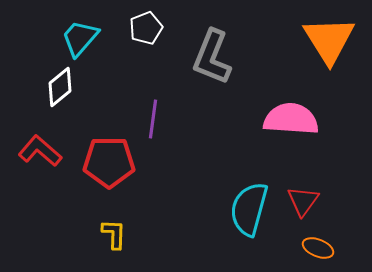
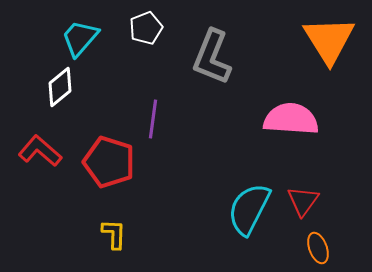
red pentagon: rotated 18 degrees clockwise
cyan semicircle: rotated 12 degrees clockwise
orange ellipse: rotated 48 degrees clockwise
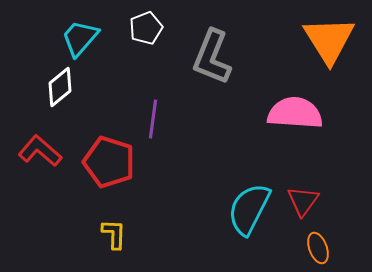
pink semicircle: moved 4 px right, 6 px up
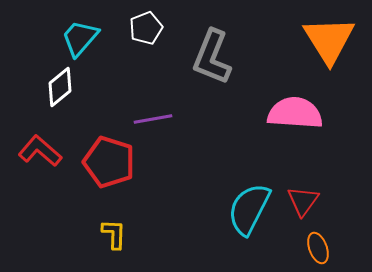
purple line: rotated 72 degrees clockwise
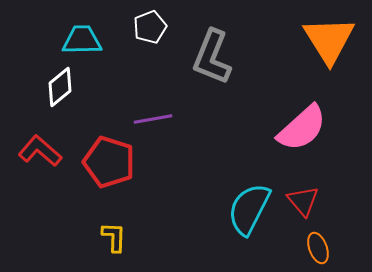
white pentagon: moved 4 px right, 1 px up
cyan trapezoid: moved 2 px right, 2 px down; rotated 48 degrees clockwise
pink semicircle: moved 7 px right, 15 px down; rotated 134 degrees clockwise
red triangle: rotated 16 degrees counterclockwise
yellow L-shape: moved 3 px down
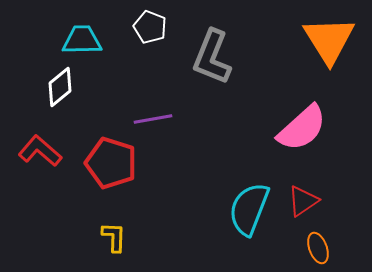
white pentagon: rotated 28 degrees counterclockwise
red pentagon: moved 2 px right, 1 px down
red triangle: rotated 36 degrees clockwise
cyan semicircle: rotated 6 degrees counterclockwise
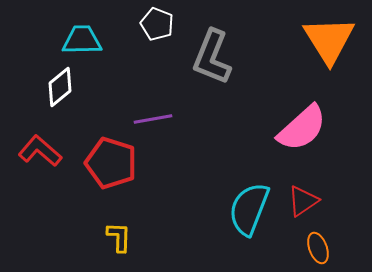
white pentagon: moved 7 px right, 3 px up
yellow L-shape: moved 5 px right
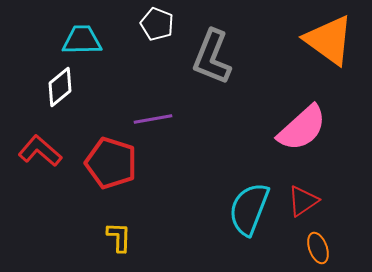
orange triangle: rotated 22 degrees counterclockwise
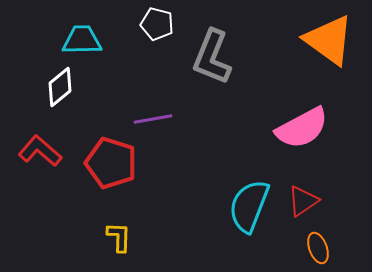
white pentagon: rotated 8 degrees counterclockwise
pink semicircle: rotated 14 degrees clockwise
cyan semicircle: moved 3 px up
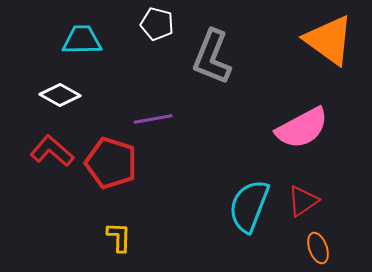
white diamond: moved 8 px down; rotated 69 degrees clockwise
red L-shape: moved 12 px right
